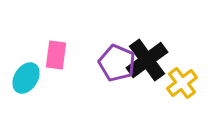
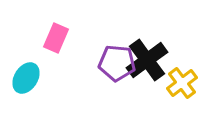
pink rectangle: moved 17 px up; rotated 16 degrees clockwise
purple pentagon: rotated 18 degrees counterclockwise
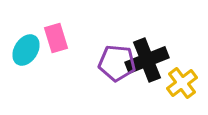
pink rectangle: rotated 40 degrees counterclockwise
black cross: rotated 15 degrees clockwise
cyan ellipse: moved 28 px up
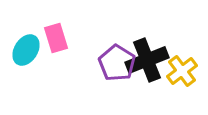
purple pentagon: rotated 27 degrees clockwise
yellow cross: moved 12 px up
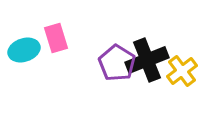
cyan ellipse: moved 2 px left; rotated 40 degrees clockwise
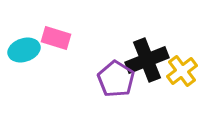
pink rectangle: rotated 56 degrees counterclockwise
purple pentagon: moved 1 px left, 16 px down
